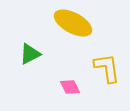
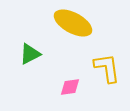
pink diamond: rotated 70 degrees counterclockwise
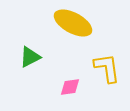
green triangle: moved 3 px down
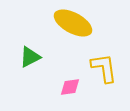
yellow L-shape: moved 3 px left
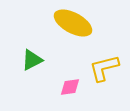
green triangle: moved 2 px right, 3 px down
yellow L-shape: rotated 96 degrees counterclockwise
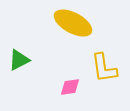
green triangle: moved 13 px left
yellow L-shape: rotated 84 degrees counterclockwise
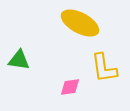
yellow ellipse: moved 7 px right
green triangle: rotated 35 degrees clockwise
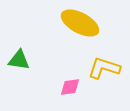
yellow L-shape: rotated 116 degrees clockwise
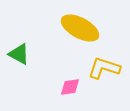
yellow ellipse: moved 5 px down
green triangle: moved 6 px up; rotated 20 degrees clockwise
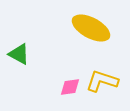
yellow ellipse: moved 11 px right
yellow L-shape: moved 2 px left, 13 px down
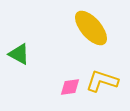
yellow ellipse: rotated 21 degrees clockwise
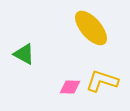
green triangle: moved 5 px right
pink diamond: rotated 10 degrees clockwise
